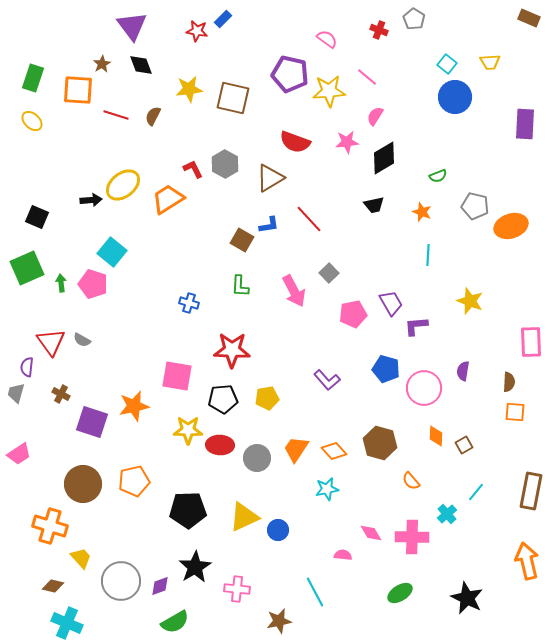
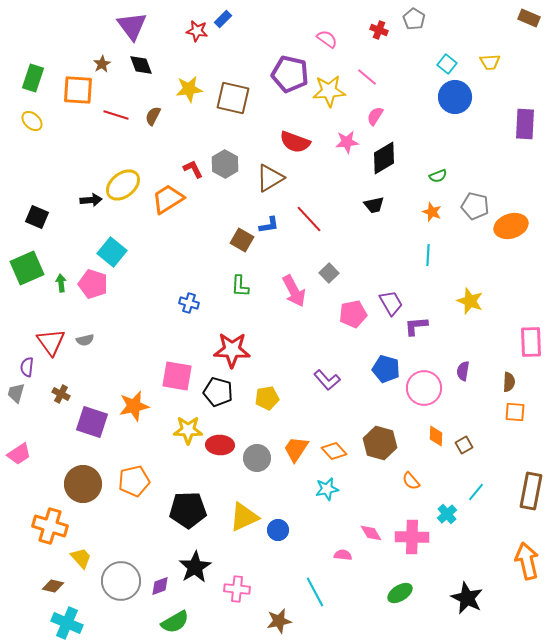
orange star at (422, 212): moved 10 px right
gray semicircle at (82, 340): moved 3 px right; rotated 42 degrees counterclockwise
black pentagon at (223, 399): moved 5 px left, 7 px up; rotated 20 degrees clockwise
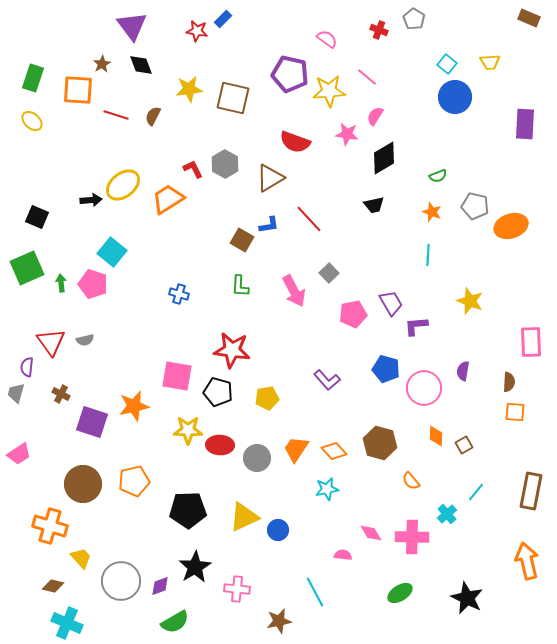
pink star at (347, 142): moved 8 px up; rotated 15 degrees clockwise
blue cross at (189, 303): moved 10 px left, 9 px up
red star at (232, 350): rotated 6 degrees clockwise
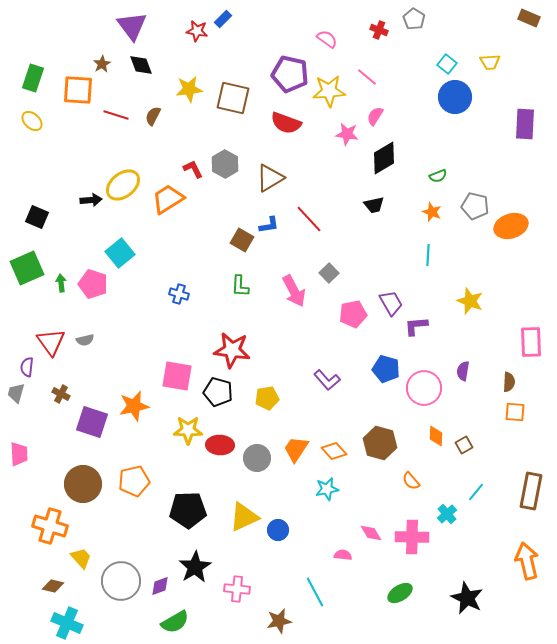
red semicircle at (295, 142): moved 9 px left, 19 px up
cyan square at (112, 252): moved 8 px right, 1 px down; rotated 12 degrees clockwise
pink trapezoid at (19, 454): rotated 60 degrees counterclockwise
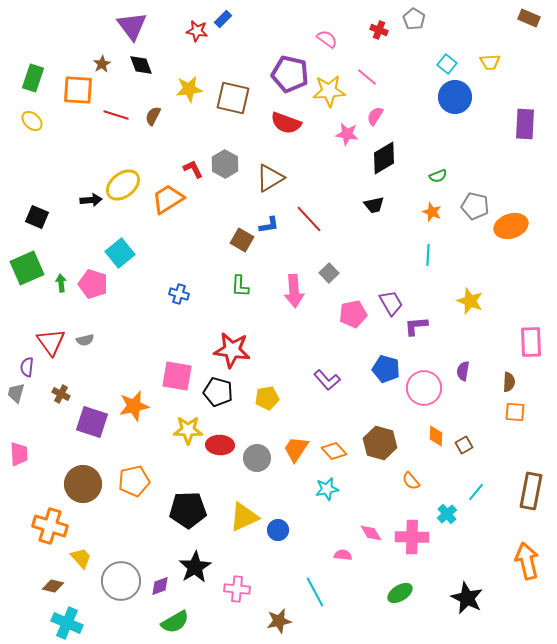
pink arrow at (294, 291): rotated 24 degrees clockwise
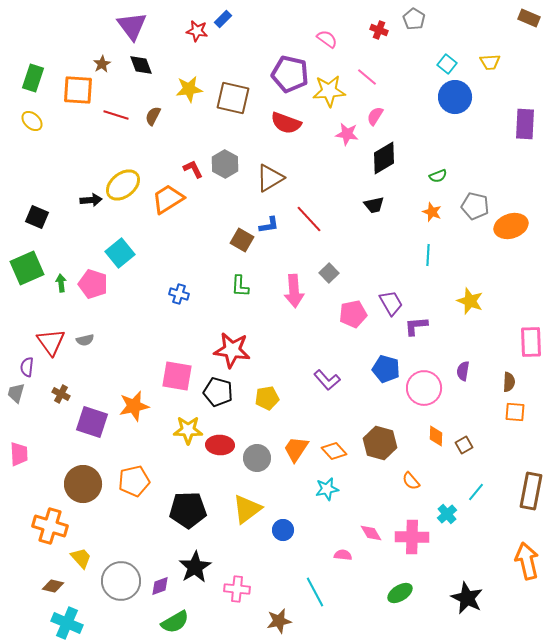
yellow triangle at (244, 517): moved 3 px right, 8 px up; rotated 12 degrees counterclockwise
blue circle at (278, 530): moved 5 px right
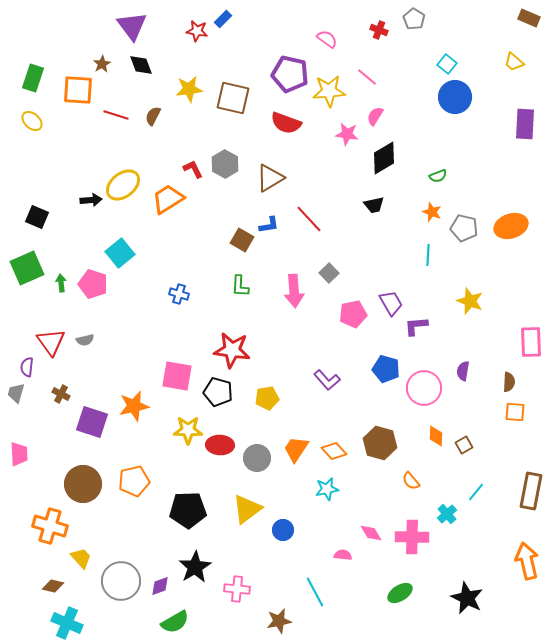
yellow trapezoid at (490, 62): moved 24 px right; rotated 45 degrees clockwise
gray pentagon at (475, 206): moved 11 px left, 22 px down
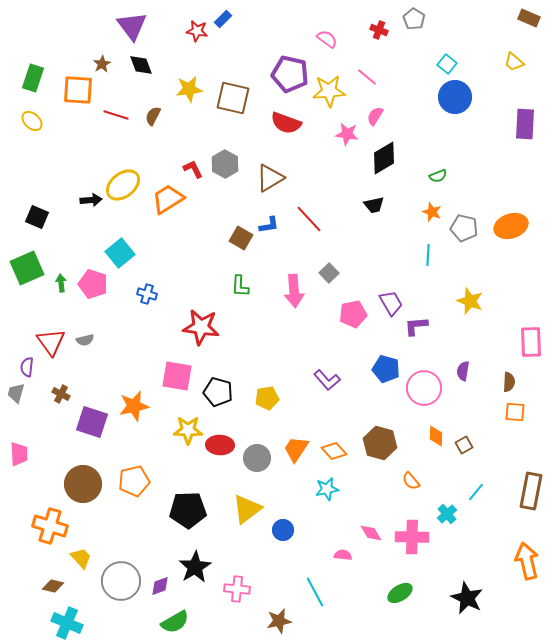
brown square at (242, 240): moved 1 px left, 2 px up
blue cross at (179, 294): moved 32 px left
red star at (232, 350): moved 31 px left, 23 px up
